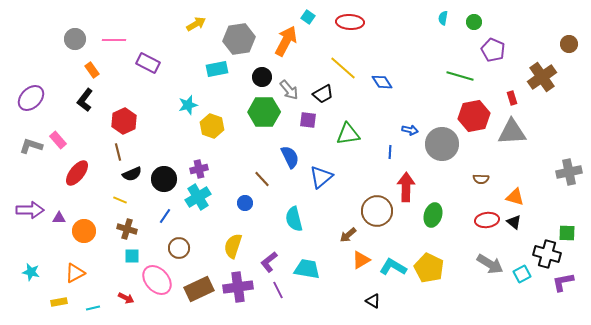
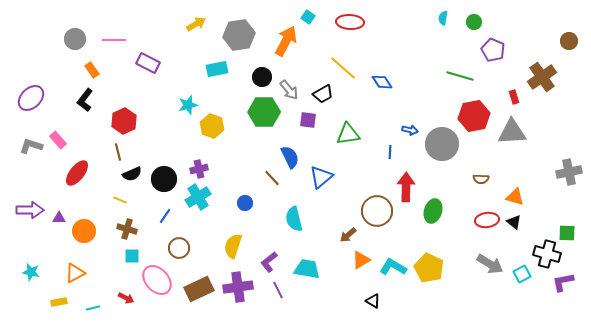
gray hexagon at (239, 39): moved 4 px up
brown circle at (569, 44): moved 3 px up
red rectangle at (512, 98): moved 2 px right, 1 px up
brown line at (262, 179): moved 10 px right, 1 px up
green ellipse at (433, 215): moved 4 px up
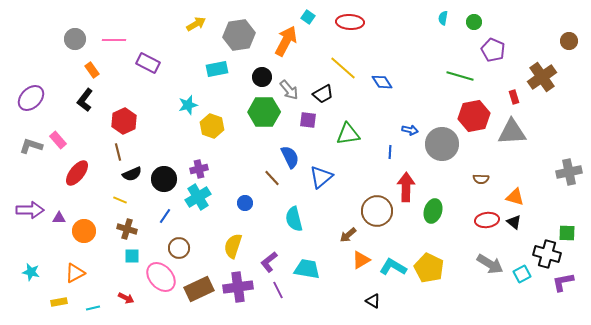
pink ellipse at (157, 280): moved 4 px right, 3 px up
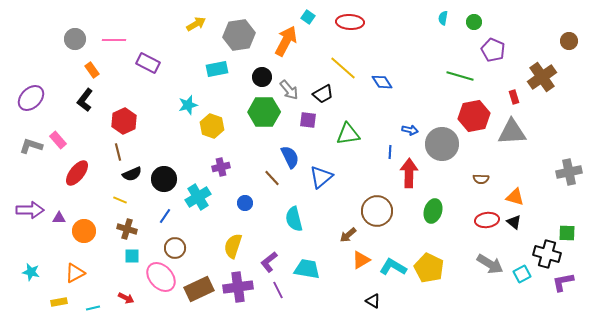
purple cross at (199, 169): moved 22 px right, 2 px up
red arrow at (406, 187): moved 3 px right, 14 px up
brown circle at (179, 248): moved 4 px left
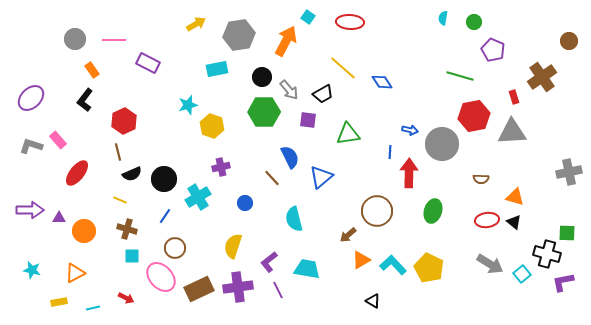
cyan L-shape at (393, 267): moved 2 px up; rotated 16 degrees clockwise
cyan star at (31, 272): moved 1 px right, 2 px up
cyan square at (522, 274): rotated 12 degrees counterclockwise
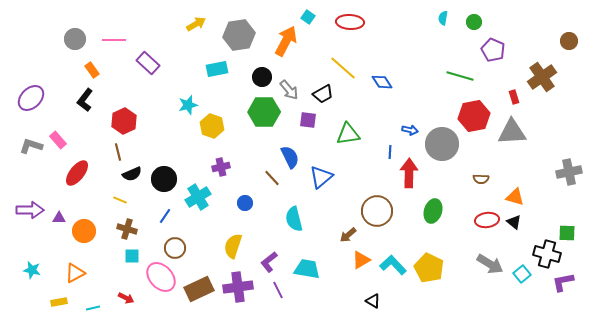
purple rectangle at (148, 63): rotated 15 degrees clockwise
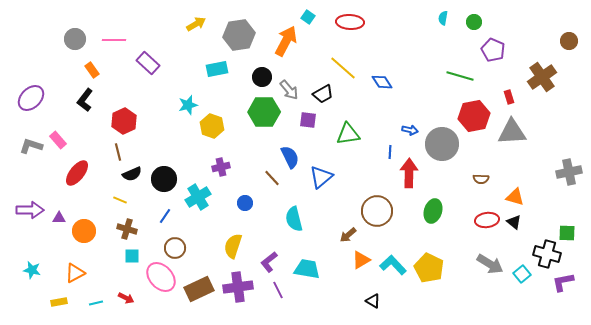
red rectangle at (514, 97): moved 5 px left
cyan line at (93, 308): moved 3 px right, 5 px up
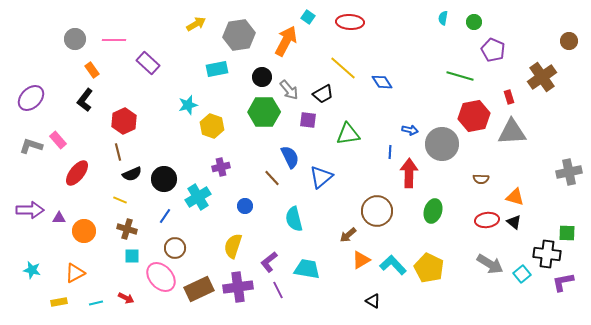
blue circle at (245, 203): moved 3 px down
black cross at (547, 254): rotated 8 degrees counterclockwise
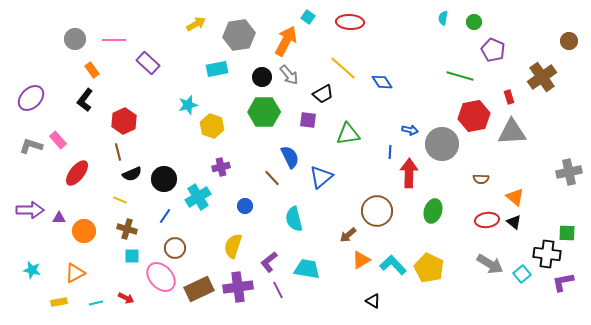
gray arrow at (289, 90): moved 15 px up
orange triangle at (515, 197): rotated 24 degrees clockwise
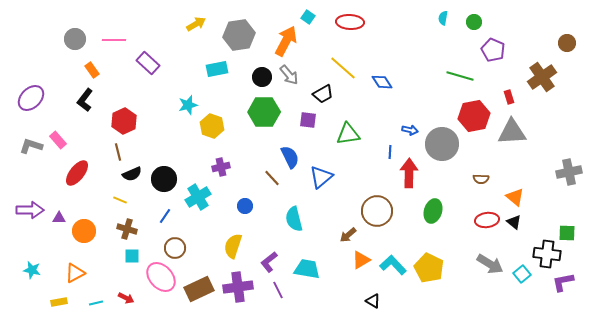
brown circle at (569, 41): moved 2 px left, 2 px down
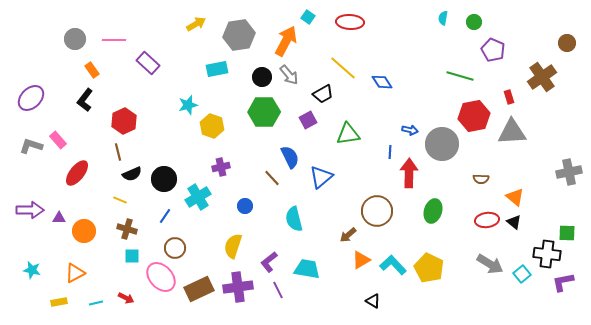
purple square at (308, 120): rotated 36 degrees counterclockwise
